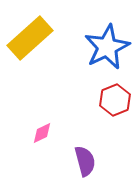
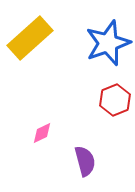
blue star: moved 1 px right, 4 px up; rotated 6 degrees clockwise
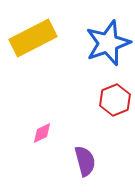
yellow rectangle: moved 3 px right; rotated 15 degrees clockwise
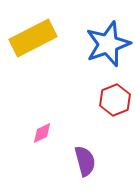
blue star: moved 1 px down
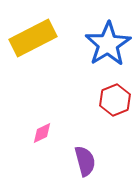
blue star: rotated 12 degrees counterclockwise
